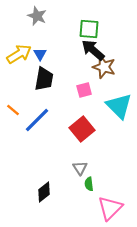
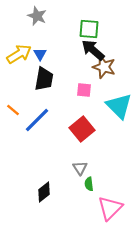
pink square: rotated 21 degrees clockwise
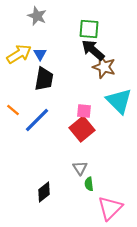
pink square: moved 21 px down
cyan triangle: moved 5 px up
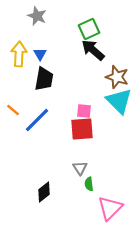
green square: rotated 30 degrees counterclockwise
yellow arrow: rotated 55 degrees counterclockwise
brown star: moved 13 px right, 10 px down
red square: rotated 35 degrees clockwise
